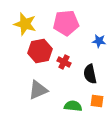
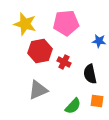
green semicircle: rotated 126 degrees clockwise
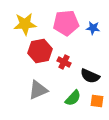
yellow star: rotated 20 degrees counterclockwise
blue star: moved 6 px left, 13 px up
black semicircle: moved 2 px down; rotated 54 degrees counterclockwise
green semicircle: moved 8 px up
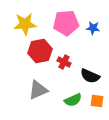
green semicircle: moved 2 px down; rotated 24 degrees clockwise
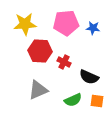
red hexagon: rotated 15 degrees clockwise
black semicircle: moved 1 px left, 1 px down
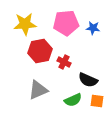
red hexagon: rotated 15 degrees counterclockwise
black semicircle: moved 1 px left, 3 px down
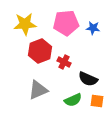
red hexagon: rotated 10 degrees counterclockwise
black semicircle: moved 1 px up
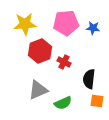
black semicircle: moved 1 px right; rotated 72 degrees clockwise
green semicircle: moved 10 px left, 3 px down
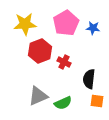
pink pentagon: rotated 25 degrees counterclockwise
gray triangle: moved 6 px down
